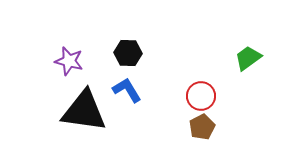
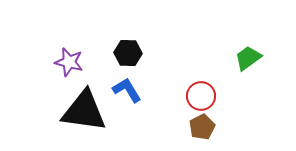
purple star: moved 1 px down
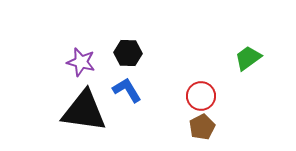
purple star: moved 12 px right
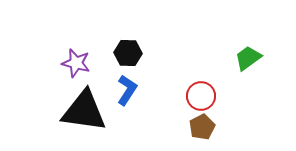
purple star: moved 5 px left, 1 px down
blue L-shape: rotated 64 degrees clockwise
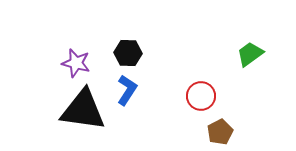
green trapezoid: moved 2 px right, 4 px up
black triangle: moved 1 px left, 1 px up
brown pentagon: moved 18 px right, 5 px down
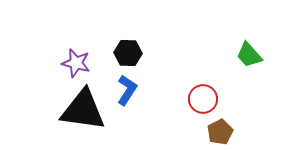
green trapezoid: moved 1 px left, 1 px down; rotated 96 degrees counterclockwise
red circle: moved 2 px right, 3 px down
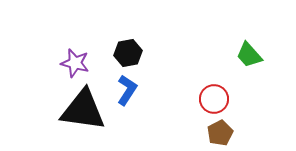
black hexagon: rotated 12 degrees counterclockwise
purple star: moved 1 px left
red circle: moved 11 px right
brown pentagon: moved 1 px down
